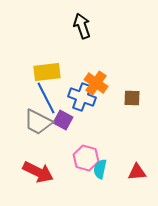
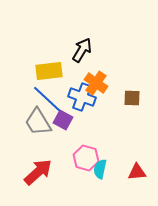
black arrow: moved 24 px down; rotated 50 degrees clockwise
yellow rectangle: moved 2 px right, 1 px up
blue line: moved 1 px right, 1 px down; rotated 20 degrees counterclockwise
gray trapezoid: rotated 32 degrees clockwise
red arrow: rotated 68 degrees counterclockwise
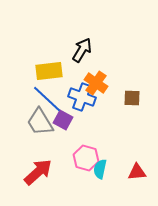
gray trapezoid: moved 2 px right
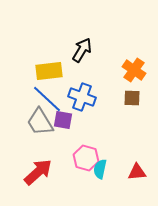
orange cross: moved 38 px right, 13 px up
purple square: rotated 18 degrees counterclockwise
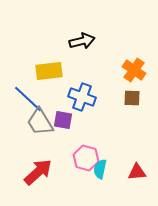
black arrow: moved 9 px up; rotated 45 degrees clockwise
blue line: moved 19 px left
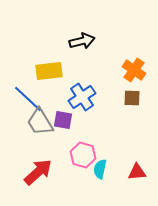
blue cross: rotated 36 degrees clockwise
pink hexagon: moved 3 px left, 3 px up
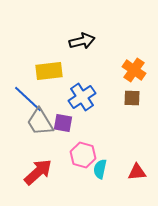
purple square: moved 3 px down
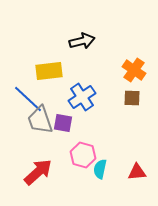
gray trapezoid: moved 2 px up; rotated 12 degrees clockwise
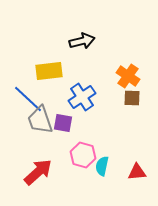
orange cross: moved 6 px left, 6 px down
cyan semicircle: moved 2 px right, 3 px up
